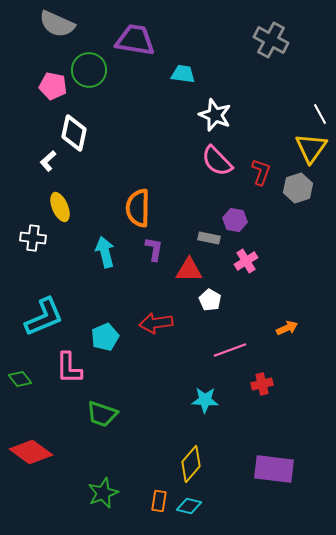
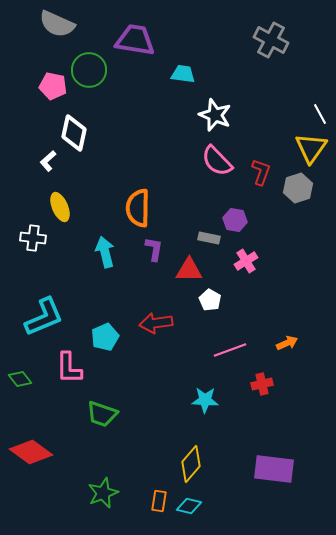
orange arrow: moved 15 px down
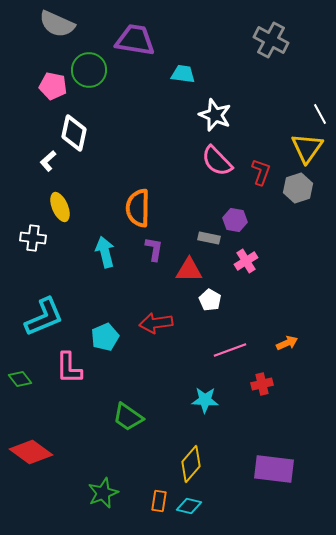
yellow triangle: moved 4 px left
green trapezoid: moved 26 px right, 3 px down; rotated 16 degrees clockwise
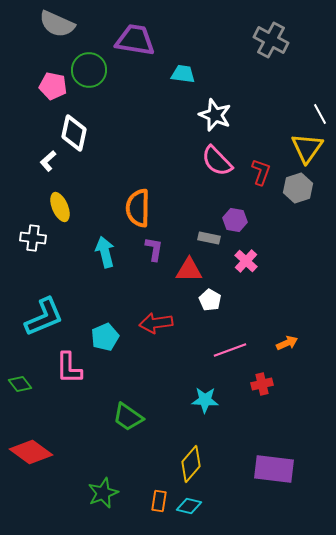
pink cross: rotated 15 degrees counterclockwise
green diamond: moved 5 px down
